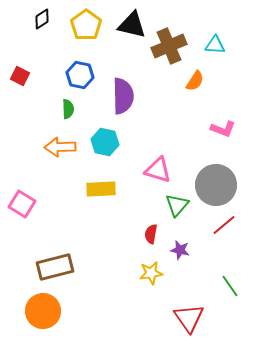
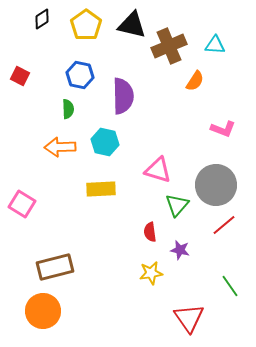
red semicircle: moved 1 px left, 2 px up; rotated 18 degrees counterclockwise
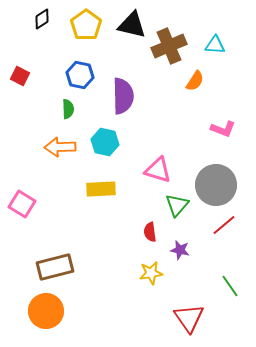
orange circle: moved 3 px right
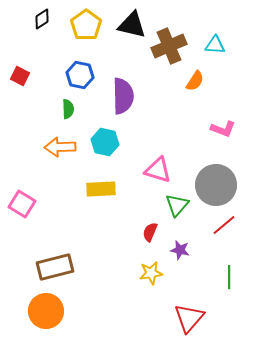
red semicircle: rotated 30 degrees clockwise
green line: moved 1 px left, 9 px up; rotated 35 degrees clockwise
red triangle: rotated 16 degrees clockwise
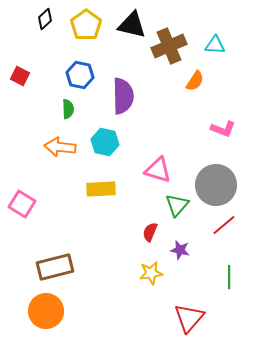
black diamond: moved 3 px right; rotated 10 degrees counterclockwise
orange arrow: rotated 8 degrees clockwise
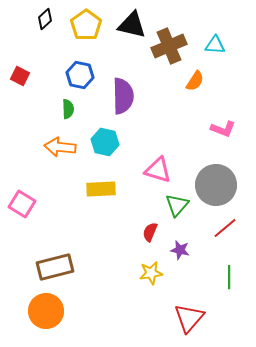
red line: moved 1 px right, 3 px down
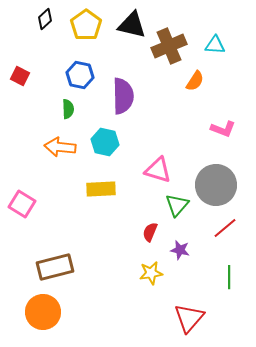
orange circle: moved 3 px left, 1 px down
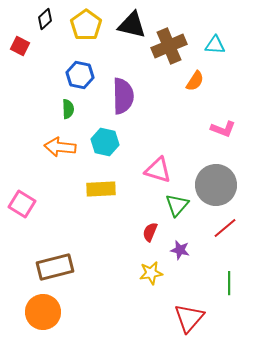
red square: moved 30 px up
green line: moved 6 px down
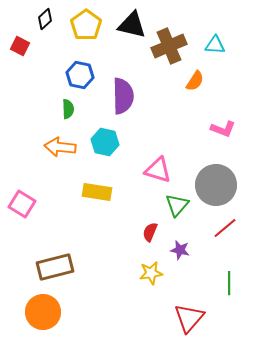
yellow rectangle: moved 4 px left, 3 px down; rotated 12 degrees clockwise
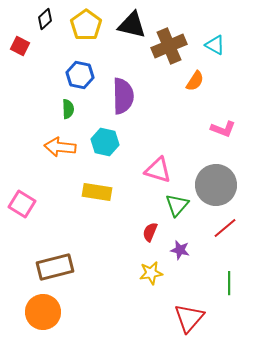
cyan triangle: rotated 25 degrees clockwise
